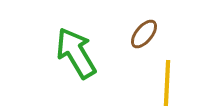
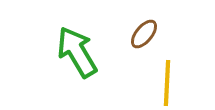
green arrow: moved 1 px right, 1 px up
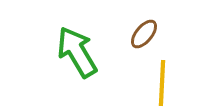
yellow line: moved 5 px left
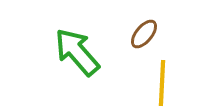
green arrow: rotated 10 degrees counterclockwise
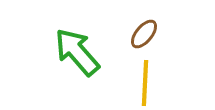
yellow line: moved 17 px left
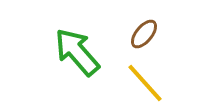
yellow line: rotated 45 degrees counterclockwise
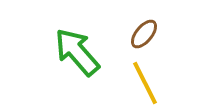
yellow line: rotated 15 degrees clockwise
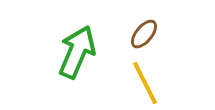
green arrow: rotated 64 degrees clockwise
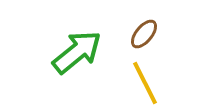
green arrow: rotated 28 degrees clockwise
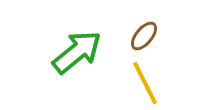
brown ellipse: moved 2 px down
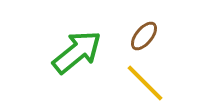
yellow line: rotated 18 degrees counterclockwise
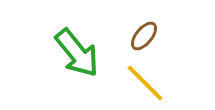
green arrow: moved 1 px down; rotated 90 degrees clockwise
